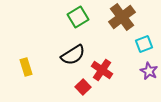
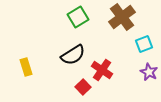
purple star: moved 1 px down
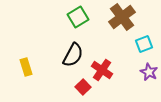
black semicircle: rotated 30 degrees counterclockwise
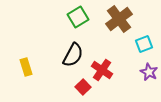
brown cross: moved 3 px left, 2 px down
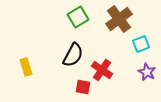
cyan square: moved 3 px left
purple star: moved 2 px left
red square: rotated 35 degrees counterclockwise
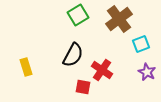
green square: moved 2 px up
